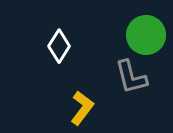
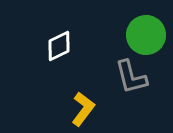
white diamond: rotated 32 degrees clockwise
yellow L-shape: moved 1 px right, 1 px down
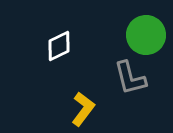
gray L-shape: moved 1 px left, 1 px down
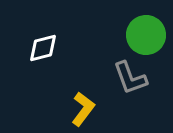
white diamond: moved 16 px left, 2 px down; rotated 12 degrees clockwise
gray L-shape: rotated 6 degrees counterclockwise
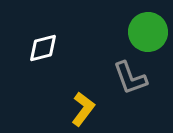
green circle: moved 2 px right, 3 px up
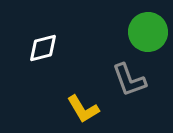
gray L-shape: moved 1 px left, 2 px down
yellow L-shape: rotated 112 degrees clockwise
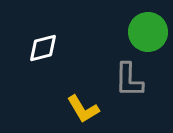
gray L-shape: rotated 21 degrees clockwise
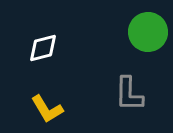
gray L-shape: moved 14 px down
yellow L-shape: moved 36 px left
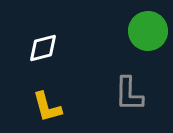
green circle: moved 1 px up
yellow L-shape: moved 2 px up; rotated 16 degrees clockwise
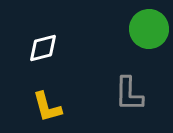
green circle: moved 1 px right, 2 px up
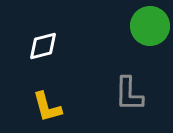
green circle: moved 1 px right, 3 px up
white diamond: moved 2 px up
